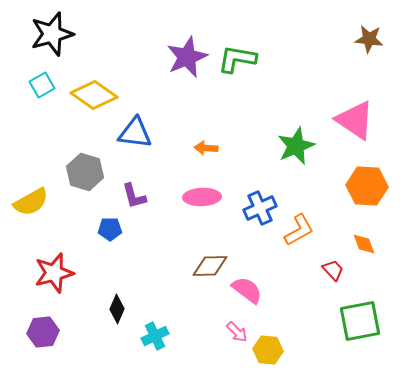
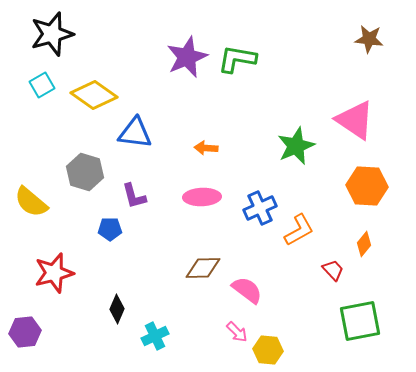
yellow semicircle: rotated 69 degrees clockwise
orange diamond: rotated 60 degrees clockwise
brown diamond: moved 7 px left, 2 px down
purple hexagon: moved 18 px left
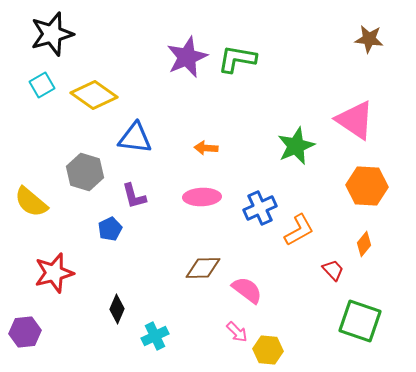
blue triangle: moved 5 px down
blue pentagon: rotated 25 degrees counterclockwise
green square: rotated 30 degrees clockwise
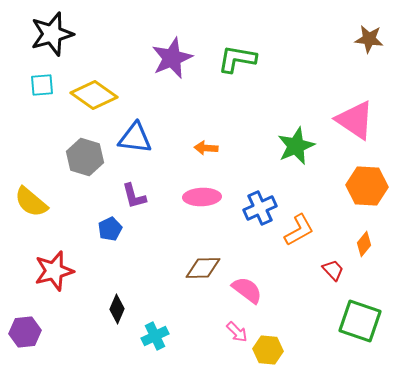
purple star: moved 15 px left, 1 px down
cyan square: rotated 25 degrees clockwise
gray hexagon: moved 15 px up
red star: moved 2 px up
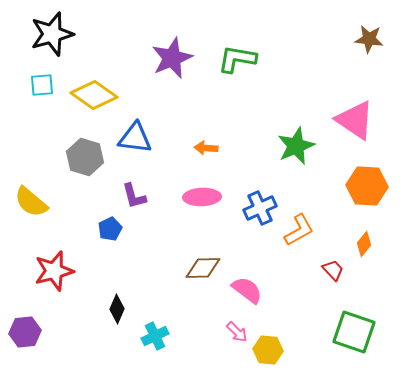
green square: moved 6 px left, 11 px down
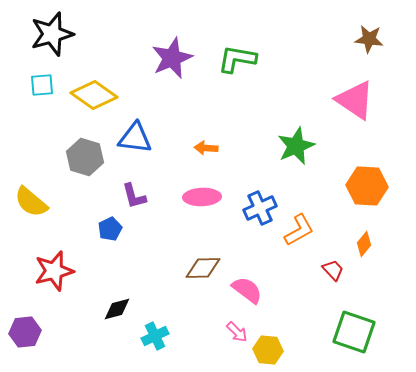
pink triangle: moved 20 px up
black diamond: rotated 52 degrees clockwise
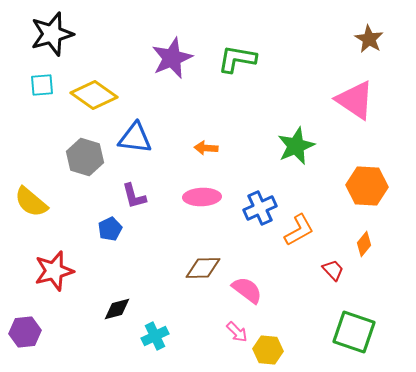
brown star: rotated 24 degrees clockwise
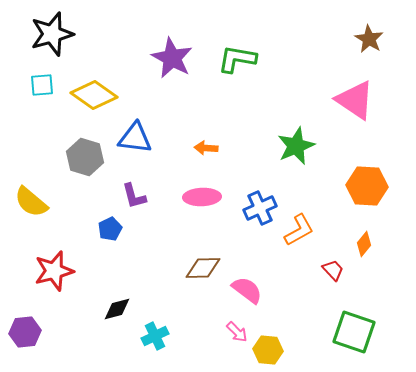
purple star: rotated 21 degrees counterclockwise
